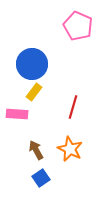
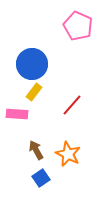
red line: moved 1 px left, 2 px up; rotated 25 degrees clockwise
orange star: moved 2 px left, 5 px down
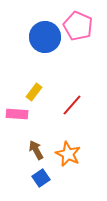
blue circle: moved 13 px right, 27 px up
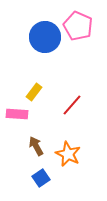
brown arrow: moved 4 px up
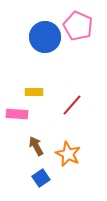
yellow rectangle: rotated 54 degrees clockwise
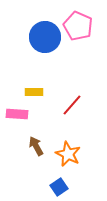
blue square: moved 18 px right, 9 px down
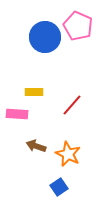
brown arrow: rotated 42 degrees counterclockwise
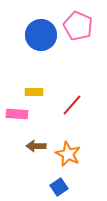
blue circle: moved 4 px left, 2 px up
brown arrow: rotated 18 degrees counterclockwise
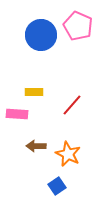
blue square: moved 2 px left, 1 px up
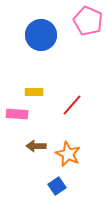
pink pentagon: moved 10 px right, 5 px up
